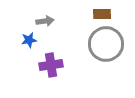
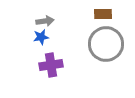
brown rectangle: moved 1 px right
blue star: moved 12 px right, 3 px up
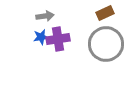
brown rectangle: moved 2 px right, 1 px up; rotated 24 degrees counterclockwise
gray arrow: moved 5 px up
purple cross: moved 7 px right, 26 px up
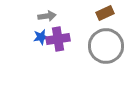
gray arrow: moved 2 px right
gray circle: moved 2 px down
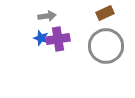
blue star: moved 1 px down; rotated 28 degrees clockwise
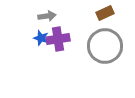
gray circle: moved 1 px left
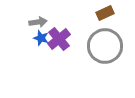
gray arrow: moved 9 px left, 6 px down
purple cross: moved 1 px right; rotated 30 degrees counterclockwise
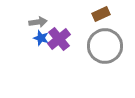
brown rectangle: moved 4 px left, 1 px down
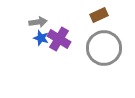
brown rectangle: moved 2 px left, 1 px down
purple cross: rotated 20 degrees counterclockwise
gray circle: moved 1 px left, 2 px down
